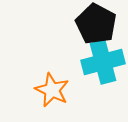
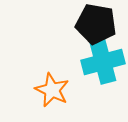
black pentagon: rotated 18 degrees counterclockwise
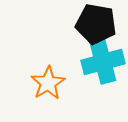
orange star: moved 4 px left, 7 px up; rotated 16 degrees clockwise
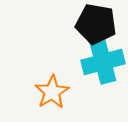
orange star: moved 4 px right, 9 px down
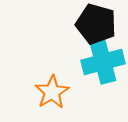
black pentagon: rotated 6 degrees clockwise
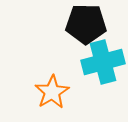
black pentagon: moved 10 px left; rotated 15 degrees counterclockwise
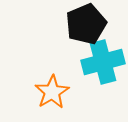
black pentagon: rotated 24 degrees counterclockwise
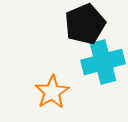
black pentagon: moved 1 px left
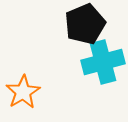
orange star: moved 29 px left
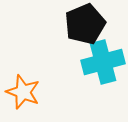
orange star: rotated 20 degrees counterclockwise
